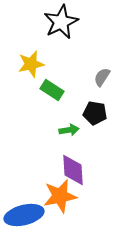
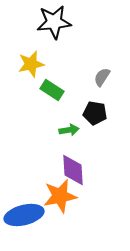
black star: moved 7 px left; rotated 20 degrees clockwise
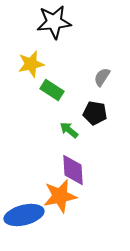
green arrow: rotated 132 degrees counterclockwise
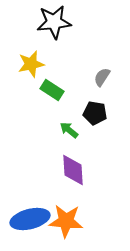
orange star: moved 6 px right, 25 px down; rotated 16 degrees clockwise
blue ellipse: moved 6 px right, 4 px down
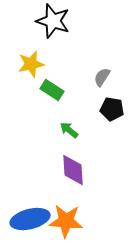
black star: moved 1 px left, 1 px up; rotated 24 degrees clockwise
black pentagon: moved 17 px right, 4 px up
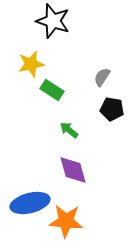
purple diamond: rotated 12 degrees counterclockwise
blue ellipse: moved 16 px up
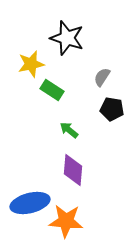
black star: moved 14 px right, 17 px down
purple diamond: rotated 20 degrees clockwise
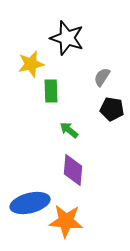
green rectangle: moved 1 px left, 1 px down; rotated 55 degrees clockwise
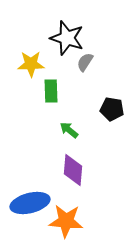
yellow star: rotated 12 degrees clockwise
gray semicircle: moved 17 px left, 15 px up
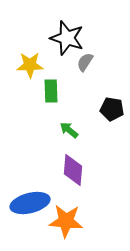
yellow star: moved 1 px left, 1 px down
